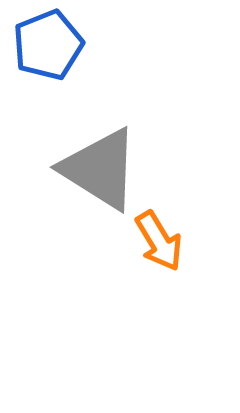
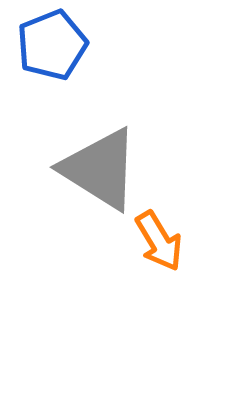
blue pentagon: moved 4 px right
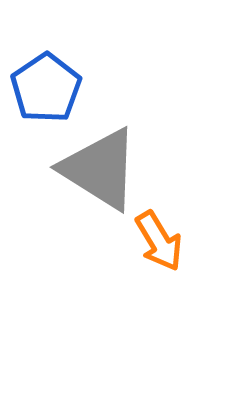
blue pentagon: moved 6 px left, 43 px down; rotated 12 degrees counterclockwise
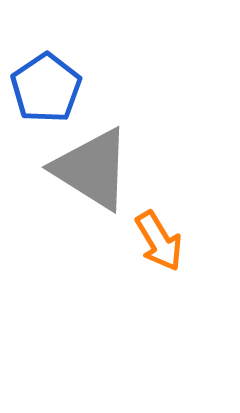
gray triangle: moved 8 px left
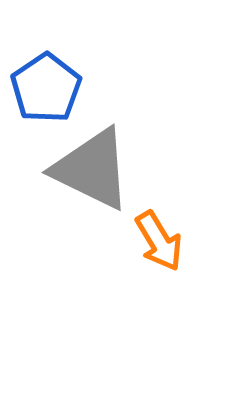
gray triangle: rotated 6 degrees counterclockwise
